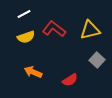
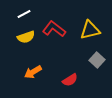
orange arrow: rotated 54 degrees counterclockwise
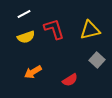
red L-shape: rotated 35 degrees clockwise
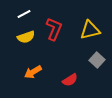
red L-shape: rotated 40 degrees clockwise
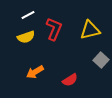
white line: moved 4 px right, 1 px down
gray square: moved 4 px right
orange arrow: moved 2 px right
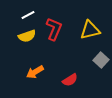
yellow semicircle: moved 1 px right, 1 px up
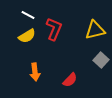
white line: rotated 56 degrees clockwise
yellow triangle: moved 5 px right
yellow semicircle: rotated 12 degrees counterclockwise
orange arrow: rotated 66 degrees counterclockwise
red semicircle: rotated 14 degrees counterclockwise
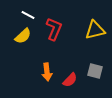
yellow semicircle: moved 4 px left; rotated 12 degrees counterclockwise
gray square: moved 6 px left, 11 px down; rotated 28 degrees counterclockwise
orange arrow: moved 12 px right
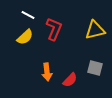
yellow semicircle: moved 2 px right, 1 px down
gray square: moved 3 px up
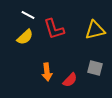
red L-shape: rotated 140 degrees clockwise
